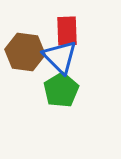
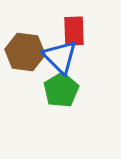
red rectangle: moved 7 px right
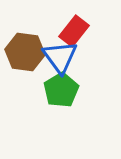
red rectangle: rotated 40 degrees clockwise
blue triangle: rotated 9 degrees clockwise
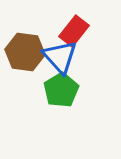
blue triangle: rotated 6 degrees counterclockwise
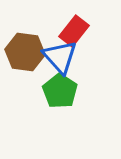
green pentagon: moved 1 px left, 1 px down; rotated 8 degrees counterclockwise
